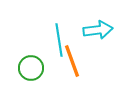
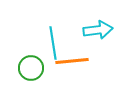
cyan line: moved 6 px left, 3 px down
orange line: rotated 76 degrees counterclockwise
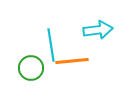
cyan line: moved 2 px left, 2 px down
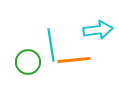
orange line: moved 2 px right, 1 px up
green circle: moved 3 px left, 6 px up
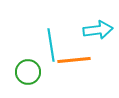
green circle: moved 10 px down
